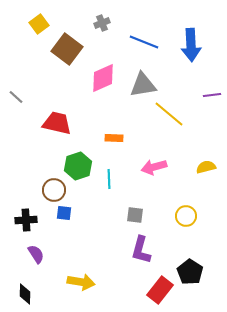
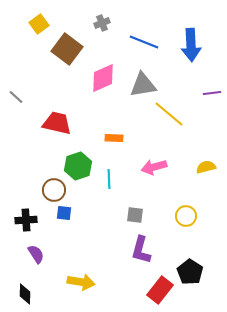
purple line: moved 2 px up
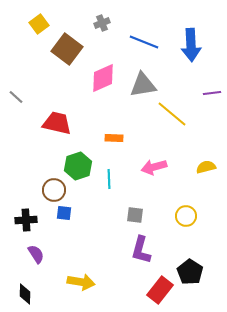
yellow line: moved 3 px right
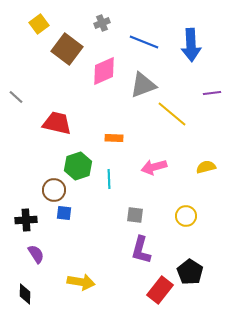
pink diamond: moved 1 px right, 7 px up
gray triangle: rotated 12 degrees counterclockwise
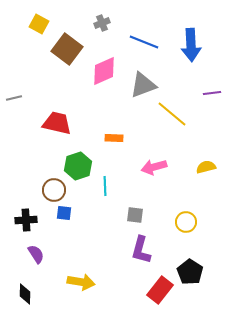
yellow square: rotated 24 degrees counterclockwise
gray line: moved 2 px left, 1 px down; rotated 56 degrees counterclockwise
cyan line: moved 4 px left, 7 px down
yellow circle: moved 6 px down
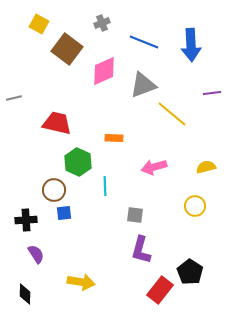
green hexagon: moved 4 px up; rotated 16 degrees counterclockwise
blue square: rotated 14 degrees counterclockwise
yellow circle: moved 9 px right, 16 px up
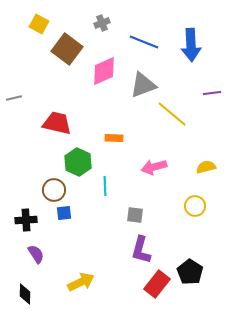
yellow arrow: rotated 36 degrees counterclockwise
red rectangle: moved 3 px left, 6 px up
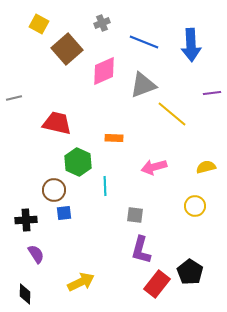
brown square: rotated 12 degrees clockwise
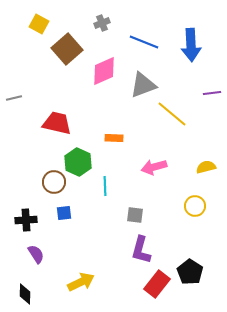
brown circle: moved 8 px up
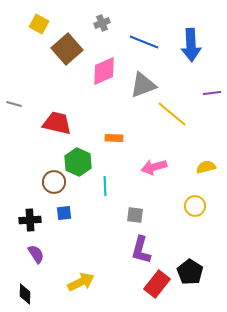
gray line: moved 6 px down; rotated 28 degrees clockwise
black cross: moved 4 px right
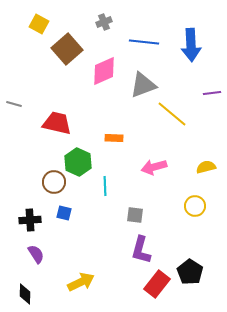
gray cross: moved 2 px right, 1 px up
blue line: rotated 16 degrees counterclockwise
blue square: rotated 21 degrees clockwise
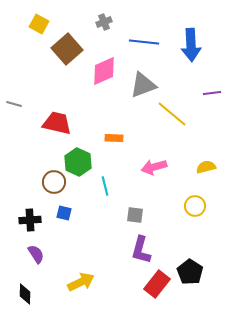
cyan line: rotated 12 degrees counterclockwise
